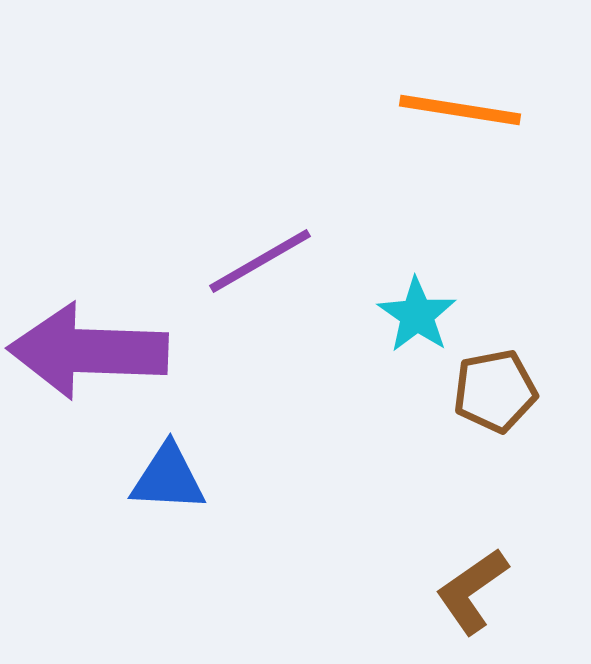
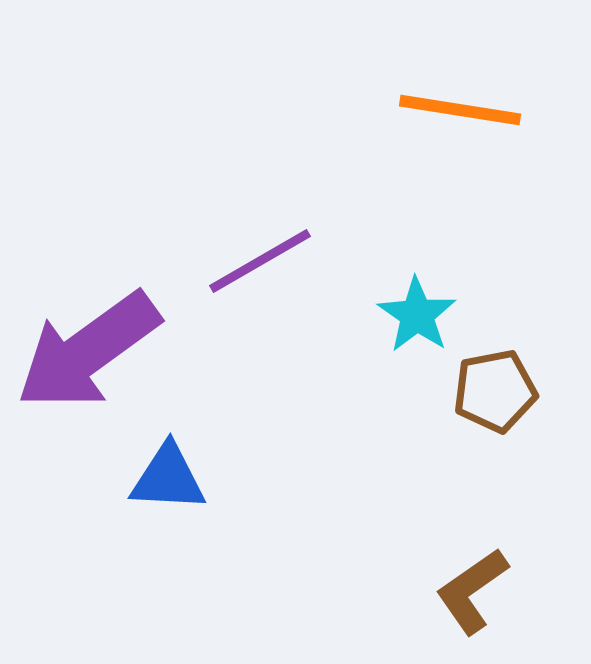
purple arrow: rotated 38 degrees counterclockwise
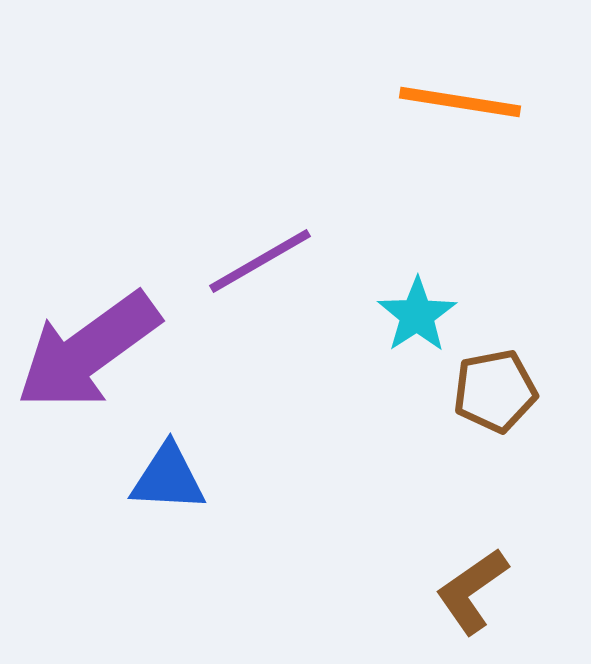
orange line: moved 8 px up
cyan star: rotated 4 degrees clockwise
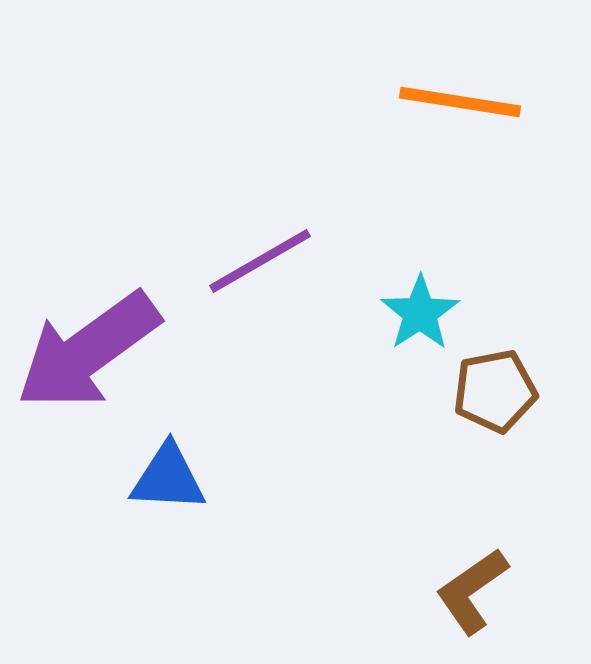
cyan star: moved 3 px right, 2 px up
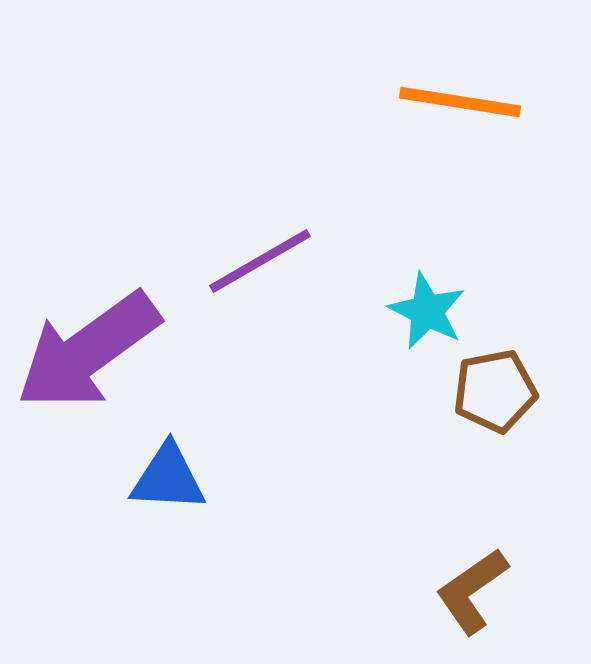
cyan star: moved 7 px right, 2 px up; rotated 12 degrees counterclockwise
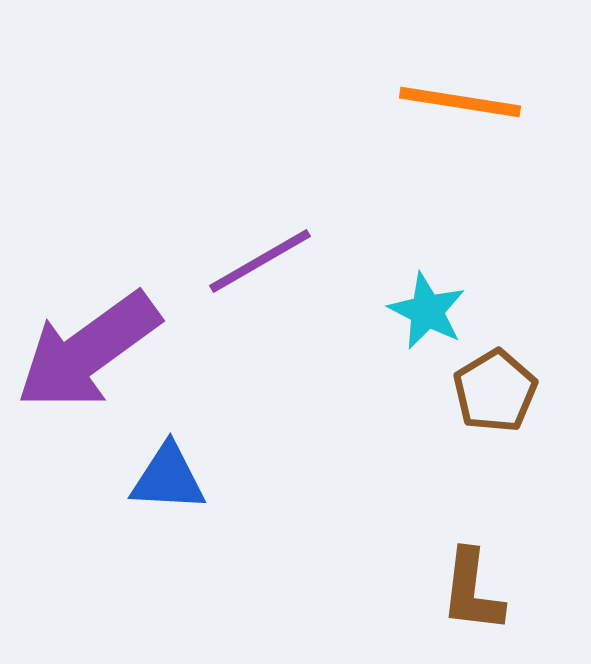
brown pentagon: rotated 20 degrees counterclockwise
brown L-shape: rotated 48 degrees counterclockwise
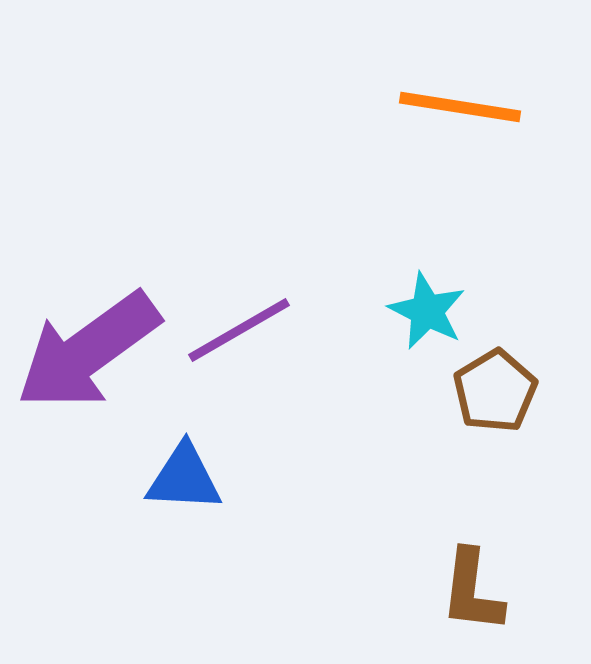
orange line: moved 5 px down
purple line: moved 21 px left, 69 px down
blue triangle: moved 16 px right
